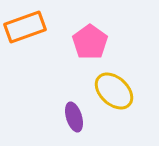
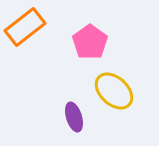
orange rectangle: rotated 18 degrees counterclockwise
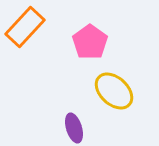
orange rectangle: rotated 9 degrees counterclockwise
purple ellipse: moved 11 px down
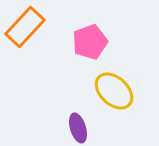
pink pentagon: rotated 16 degrees clockwise
purple ellipse: moved 4 px right
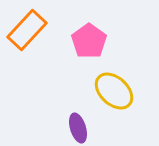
orange rectangle: moved 2 px right, 3 px down
pink pentagon: moved 1 px left, 1 px up; rotated 16 degrees counterclockwise
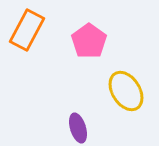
orange rectangle: rotated 15 degrees counterclockwise
yellow ellipse: moved 12 px right; rotated 15 degrees clockwise
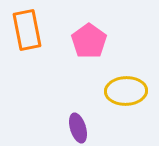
orange rectangle: rotated 39 degrees counterclockwise
yellow ellipse: rotated 60 degrees counterclockwise
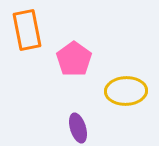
pink pentagon: moved 15 px left, 18 px down
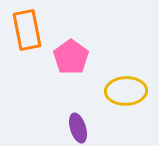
pink pentagon: moved 3 px left, 2 px up
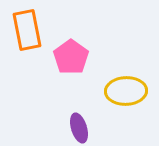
purple ellipse: moved 1 px right
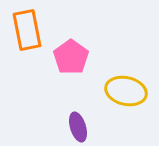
yellow ellipse: rotated 15 degrees clockwise
purple ellipse: moved 1 px left, 1 px up
